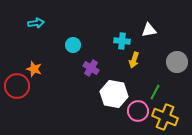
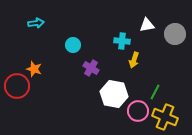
white triangle: moved 2 px left, 5 px up
gray circle: moved 2 px left, 28 px up
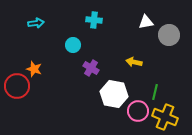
white triangle: moved 1 px left, 3 px up
gray circle: moved 6 px left, 1 px down
cyan cross: moved 28 px left, 21 px up
yellow arrow: moved 2 px down; rotated 84 degrees clockwise
green line: rotated 14 degrees counterclockwise
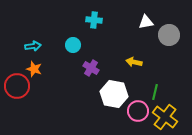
cyan arrow: moved 3 px left, 23 px down
yellow cross: rotated 15 degrees clockwise
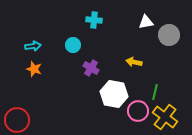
red circle: moved 34 px down
